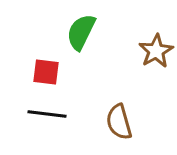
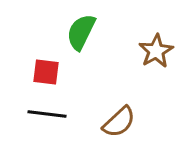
brown semicircle: rotated 117 degrees counterclockwise
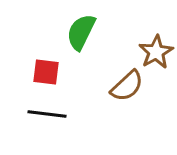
brown star: moved 1 px down
brown semicircle: moved 8 px right, 36 px up
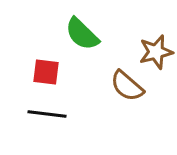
green semicircle: moved 1 px right, 2 px down; rotated 72 degrees counterclockwise
brown star: rotated 16 degrees clockwise
brown semicircle: rotated 84 degrees clockwise
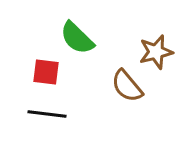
green semicircle: moved 5 px left, 4 px down
brown semicircle: rotated 9 degrees clockwise
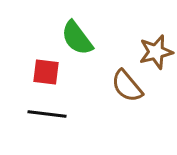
green semicircle: rotated 9 degrees clockwise
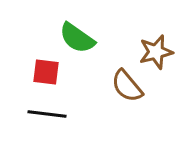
green semicircle: rotated 18 degrees counterclockwise
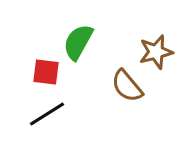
green semicircle: moved 1 px right, 4 px down; rotated 84 degrees clockwise
black line: rotated 39 degrees counterclockwise
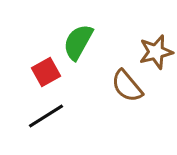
red square: rotated 36 degrees counterclockwise
black line: moved 1 px left, 2 px down
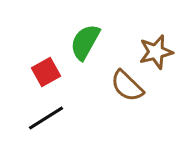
green semicircle: moved 7 px right
brown semicircle: rotated 6 degrees counterclockwise
black line: moved 2 px down
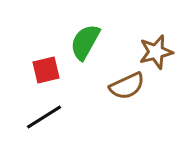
red square: moved 2 px up; rotated 16 degrees clockwise
brown semicircle: rotated 69 degrees counterclockwise
black line: moved 2 px left, 1 px up
